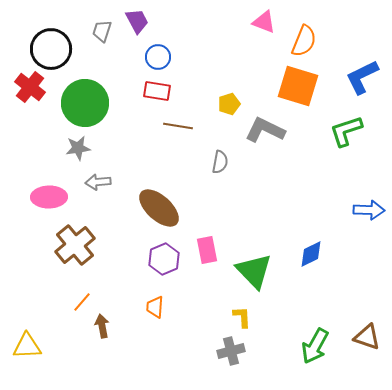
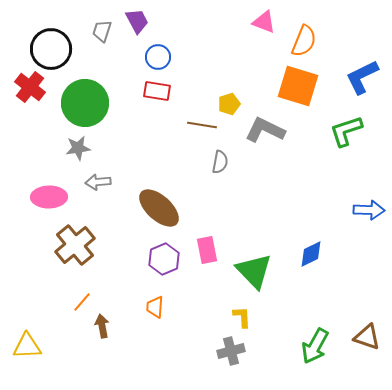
brown line: moved 24 px right, 1 px up
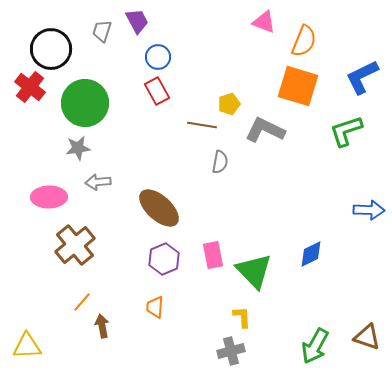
red rectangle: rotated 52 degrees clockwise
pink rectangle: moved 6 px right, 5 px down
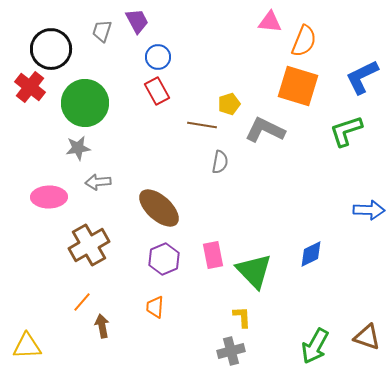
pink triangle: moved 6 px right; rotated 15 degrees counterclockwise
brown cross: moved 14 px right; rotated 9 degrees clockwise
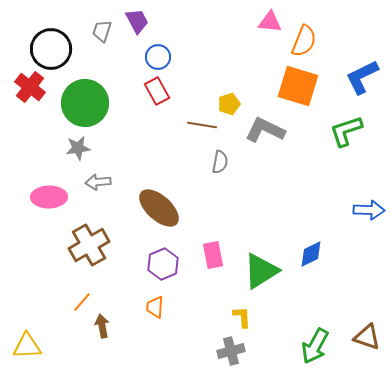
purple hexagon: moved 1 px left, 5 px down
green triangle: moved 7 px right; rotated 42 degrees clockwise
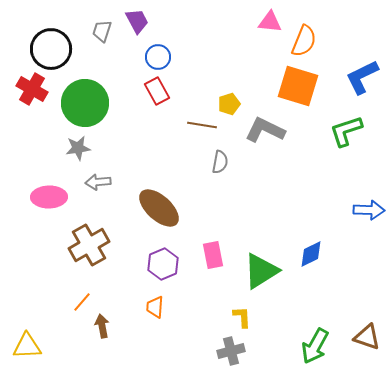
red cross: moved 2 px right, 2 px down; rotated 8 degrees counterclockwise
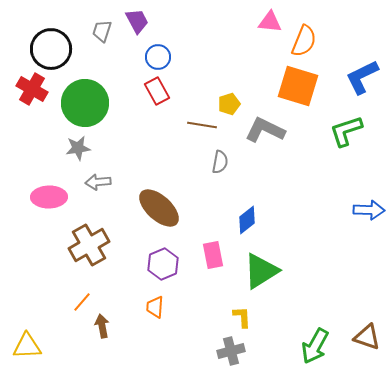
blue diamond: moved 64 px left, 34 px up; rotated 12 degrees counterclockwise
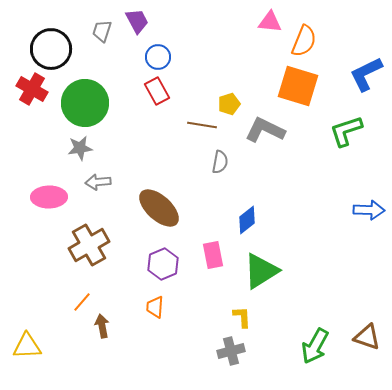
blue L-shape: moved 4 px right, 3 px up
gray star: moved 2 px right
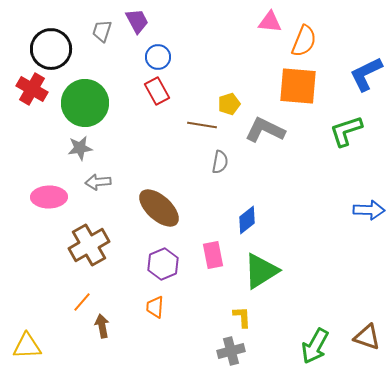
orange square: rotated 12 degrees counterclockwise
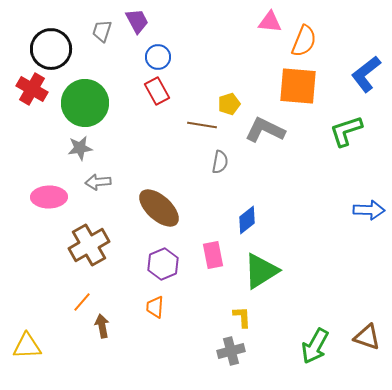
blue L-shape: rotated 12 degrees counterclockwise
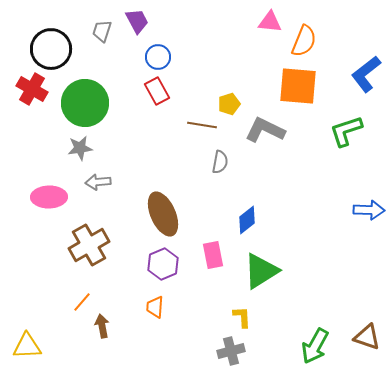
brown ellipse: moved 4 px right, 6 px down; rotated 24 degrees clockwise
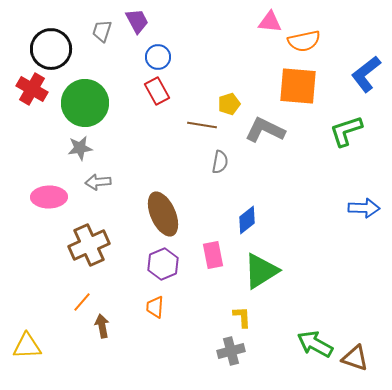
orange semicircle: rotated 56 degrees clockwise
blue arrow: moved 5 px left, 2 px up
brown cross: rotated 6 degrees clockwise
brown triangle: moved 12 px left, 21 px down
green arrow: moved 2 px up; rotated 90 degrees clockwise
